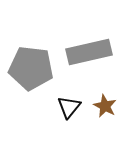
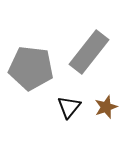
gray rectangle: rotated 39 degrees counterclockwise
brown star: moved 1 px right, 1 px down; rotated 25 degrees clockwise
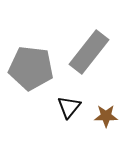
brown star: moved 9 px down; rotated 20 degrees clockwise
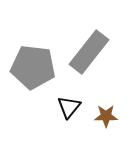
gray pentagon: moved 2 px right, 1 px up
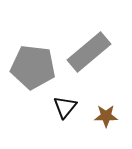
gray rectangle: rotated 12 degrees clockwise
black triangle: moved 4 px left
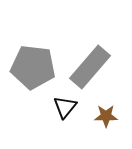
gray rectangle: moved 1 px right, 15 px down; rotated 9 degrees counterclockwise
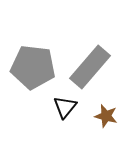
brown star: rotated 15 degrees clockwise
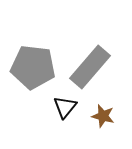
brown star: moved 3 px left
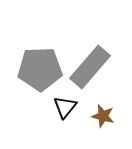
gray pentagon: moved 7 px right, 2 px down; rotated 9 degrees counterclockwise
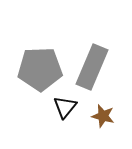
gray rectangle: moved 2 px right; rotated 18 degrees counterclockwise
